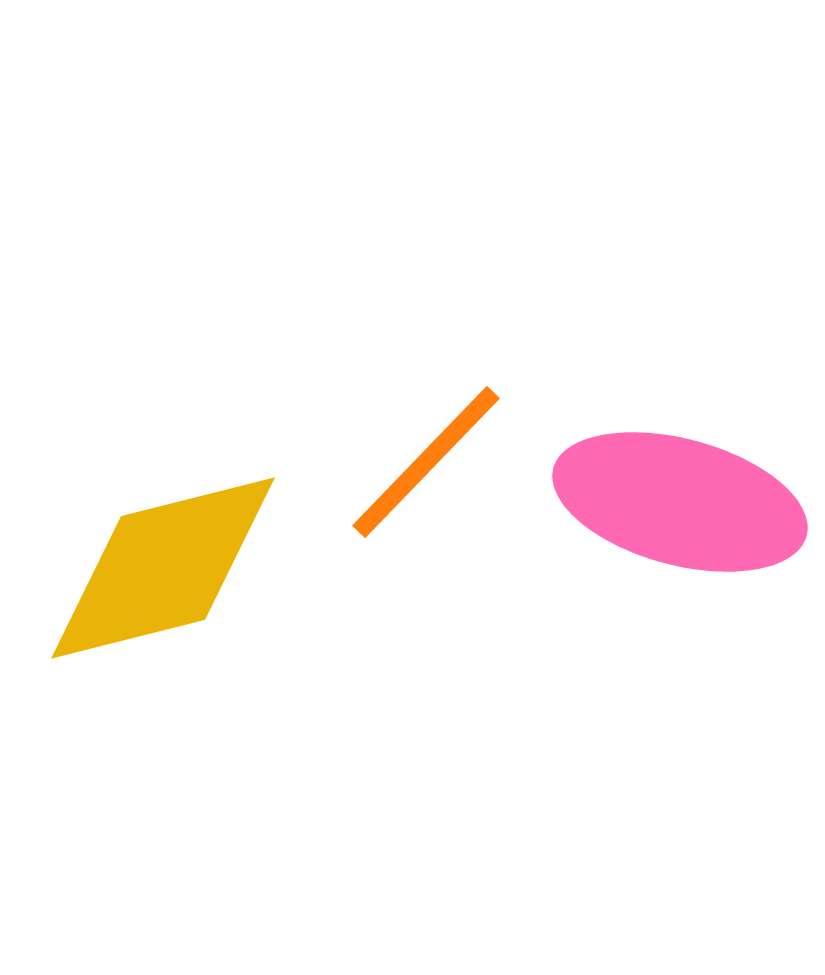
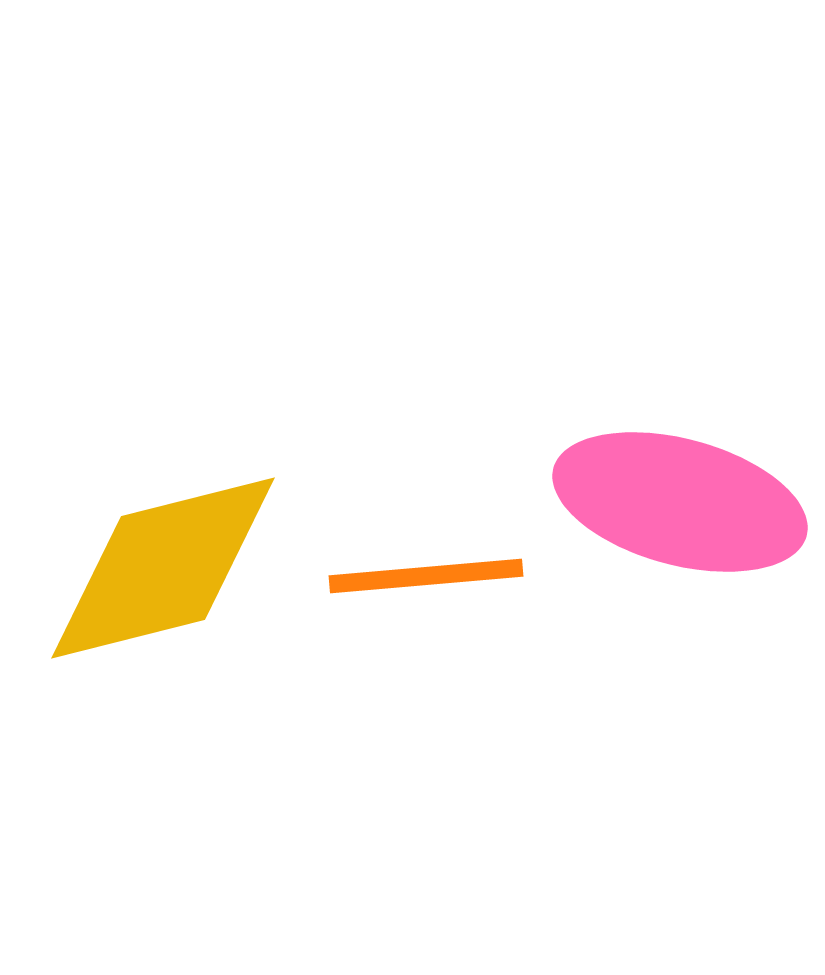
orange line: moved 114 px down; rotated 41 degrees clockwise
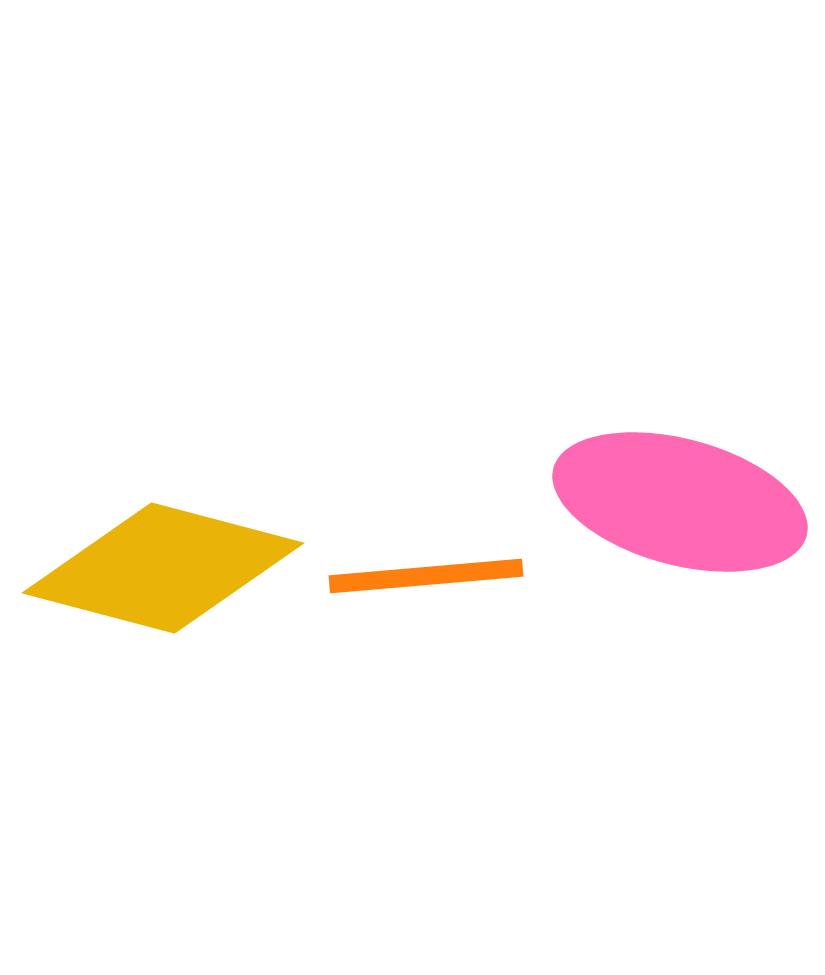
yellow diamond: rotated 29 degrees clockwise
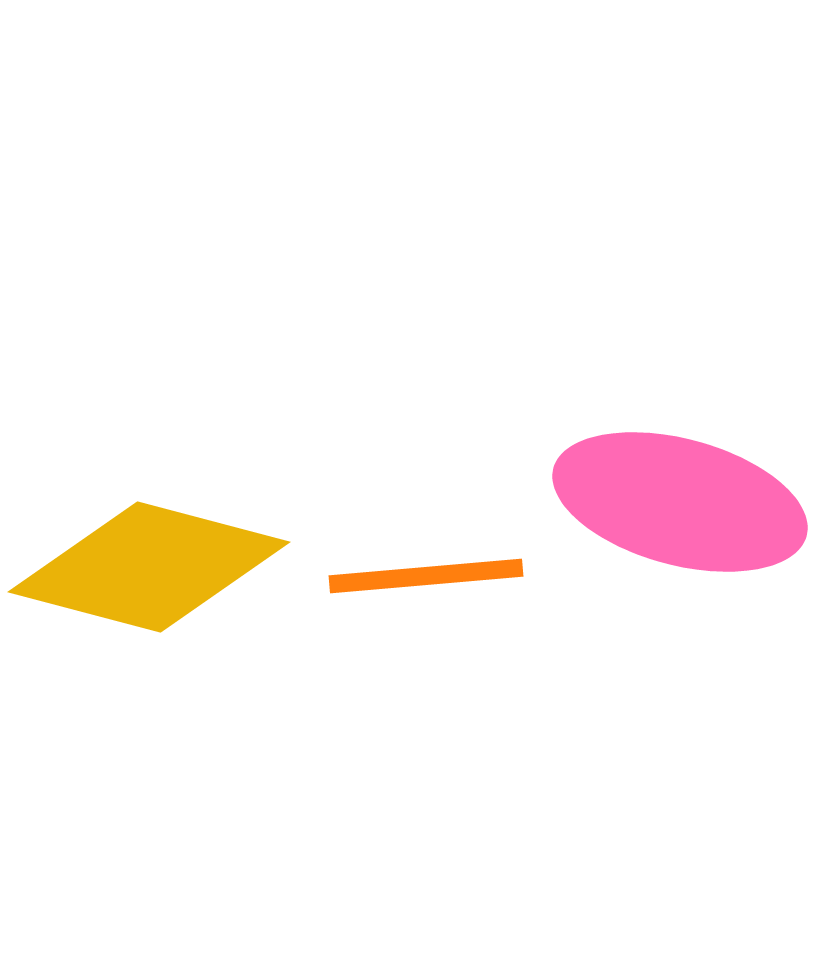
yellow diamond: moved 14 px left, 1 px up
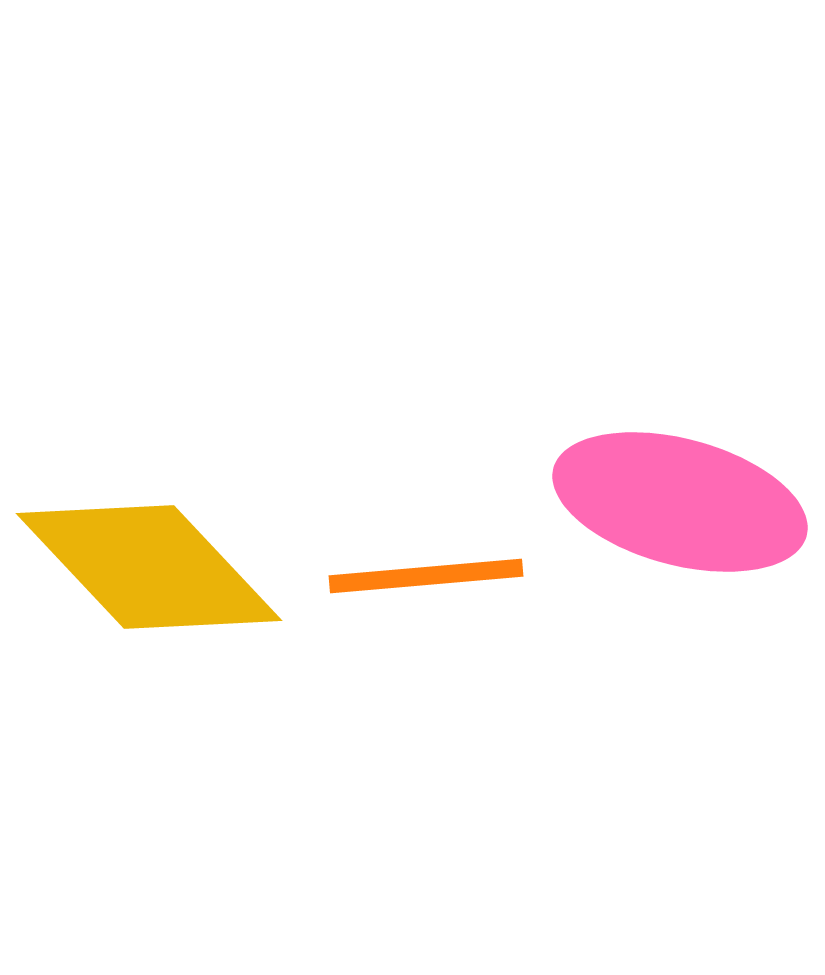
yellow diamond: rotated 32 degrees clockwise
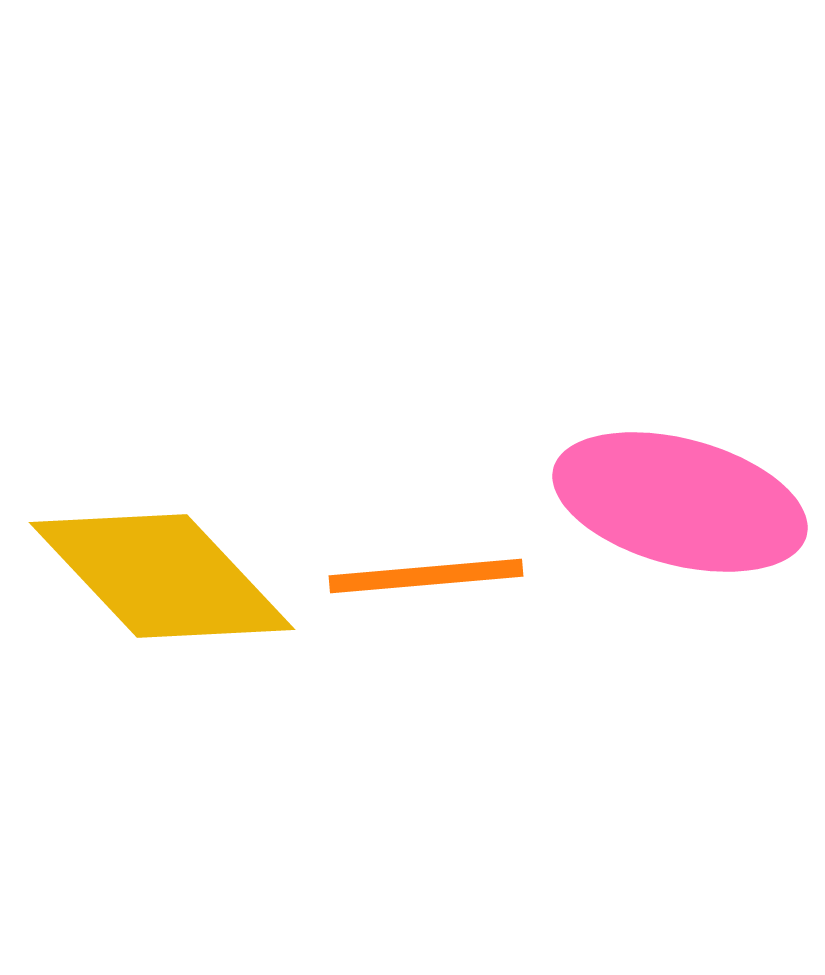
yellow diamond: moved 13 px right, 9 px down
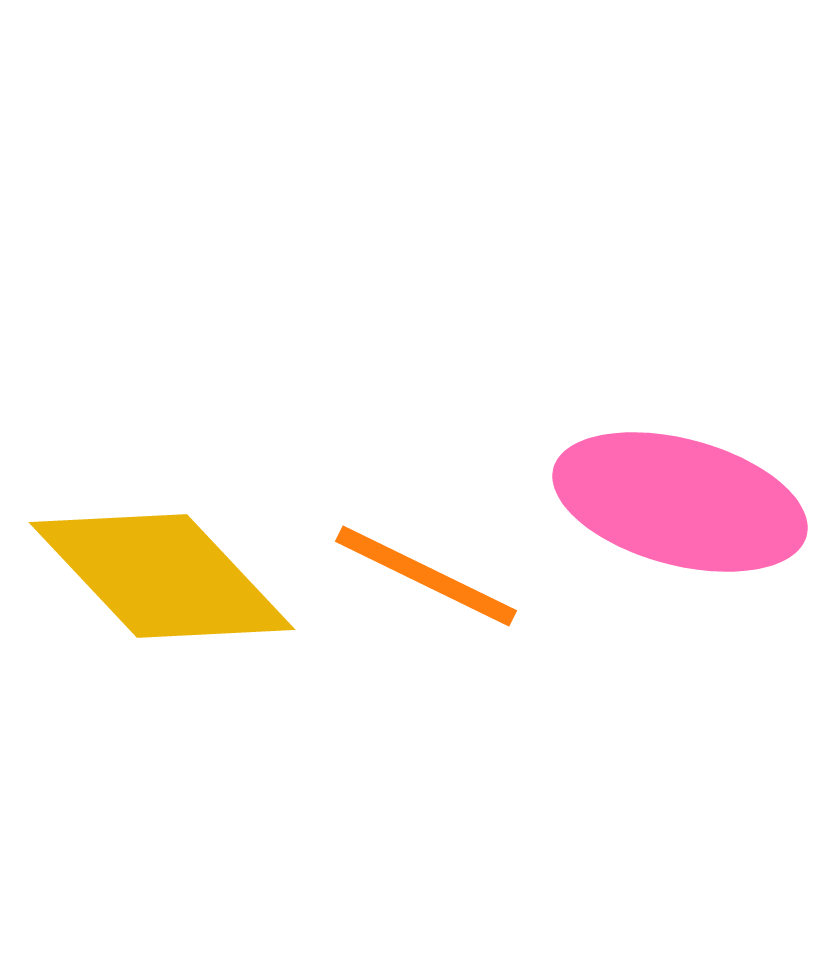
orange line: rotated 31 degrees clockwise
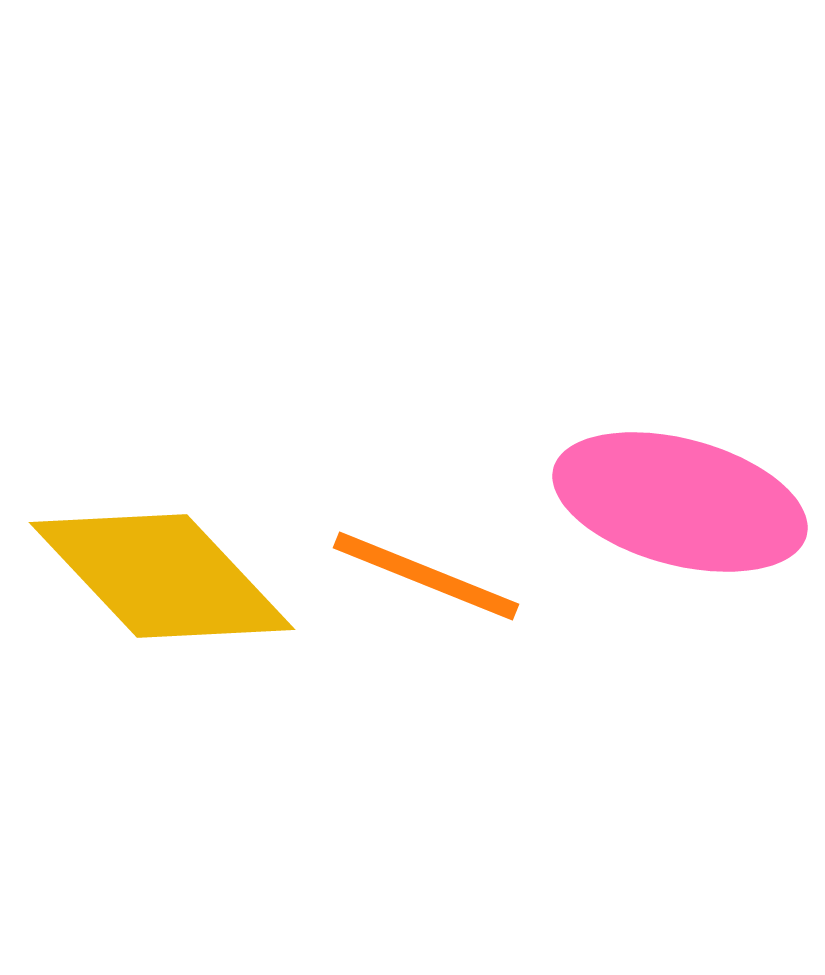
orange line: rotated 4 degrees counterclockwise
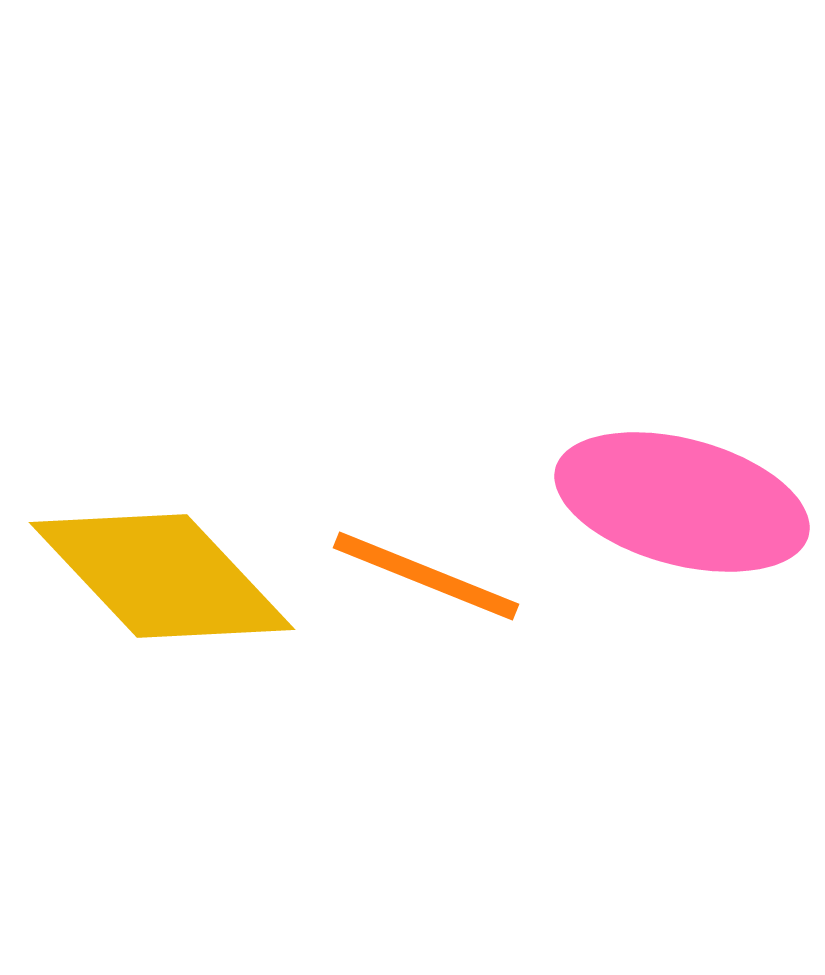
pink ellipse: moved 2 px right
